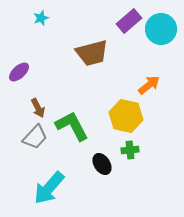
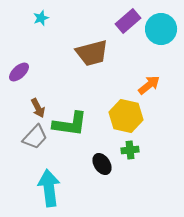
purple rectangle: moved 1 px left
green L-shape: moved 2 px left, 2 px up; rotated 126 degrees clockwise
cyan arrow: rotated 132 degrees clockwise
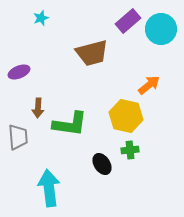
purple ellipse: rotated 20 degrees clockwise
brown arrow: rotated 30 degrees clockwise
gray trapezoid: moved 17 px left; rotated 48 degrees counterclockwise
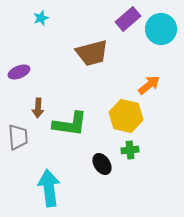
purple rectangle: moved 2 px up
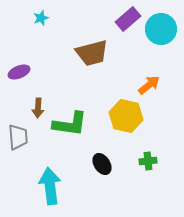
green cross: moved 18 px right, 11 px down
cyan arrow: moved 1 px right, 2 px up
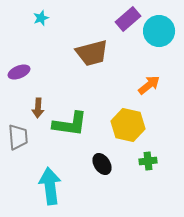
cyan circle: moved 2 px left, 2 px down
yellow hexagon: moved 2 px right, 9 px down
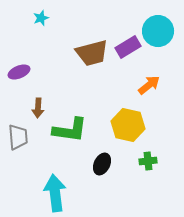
purple rectangle: moved 28 px down; rotated 10 degrees clockwise
cyan circle: moved 1 px left
green L-shape: moved 6 px down
black ellipse: rotated 60 degrees clockwise
cyan arrow: moved 5 px right, 7 px down
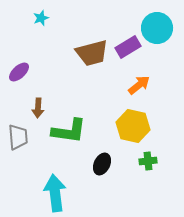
cyan circle: moved 1 px left, 3 px up
purple ellipse: rotated 20 degrees counterclockwise
orange arrow: moved 10 px left
yellow hexagon: moved 5 px right, 1 px down
green L-shape: moved 1 px left, 1 px down
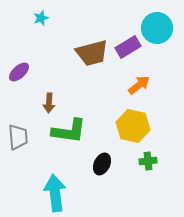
brown arrow: moved 11 px right, 5 px up
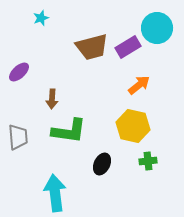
brown trapezoid: moved 6 px up
brown arrow: moved 3 px right, 4 px up
